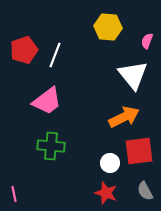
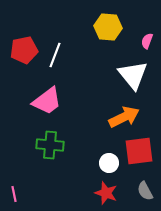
red pentagon: rotated 8 degrees clockwise
green cross: moved 1 px left, 1 px up
white circle: moved 1 px left
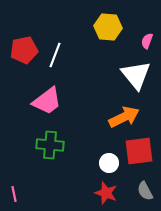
white triangle: moved 3 px right
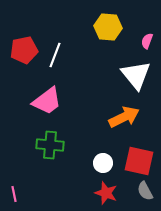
red square: moved 10 px down; rotated 20 degrees clockwise
white circle: moved 6 px left
